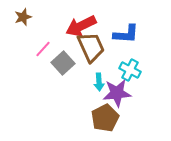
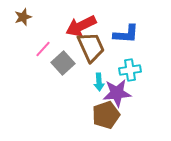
cyan cross: rotated 35 degrees counterclockwise
brown pentagon: moved 1 px right, 3 px up; rotated 8 degrees clockwise
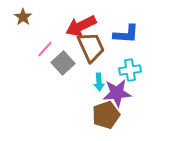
brown star: rotated 18 degrees counterclockwise
pink line: moved 2 px right
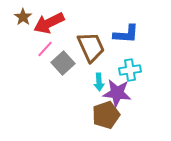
red arrow: moved 32 px left, 3 px up
purple star: rotated 12 degrees clockwise
